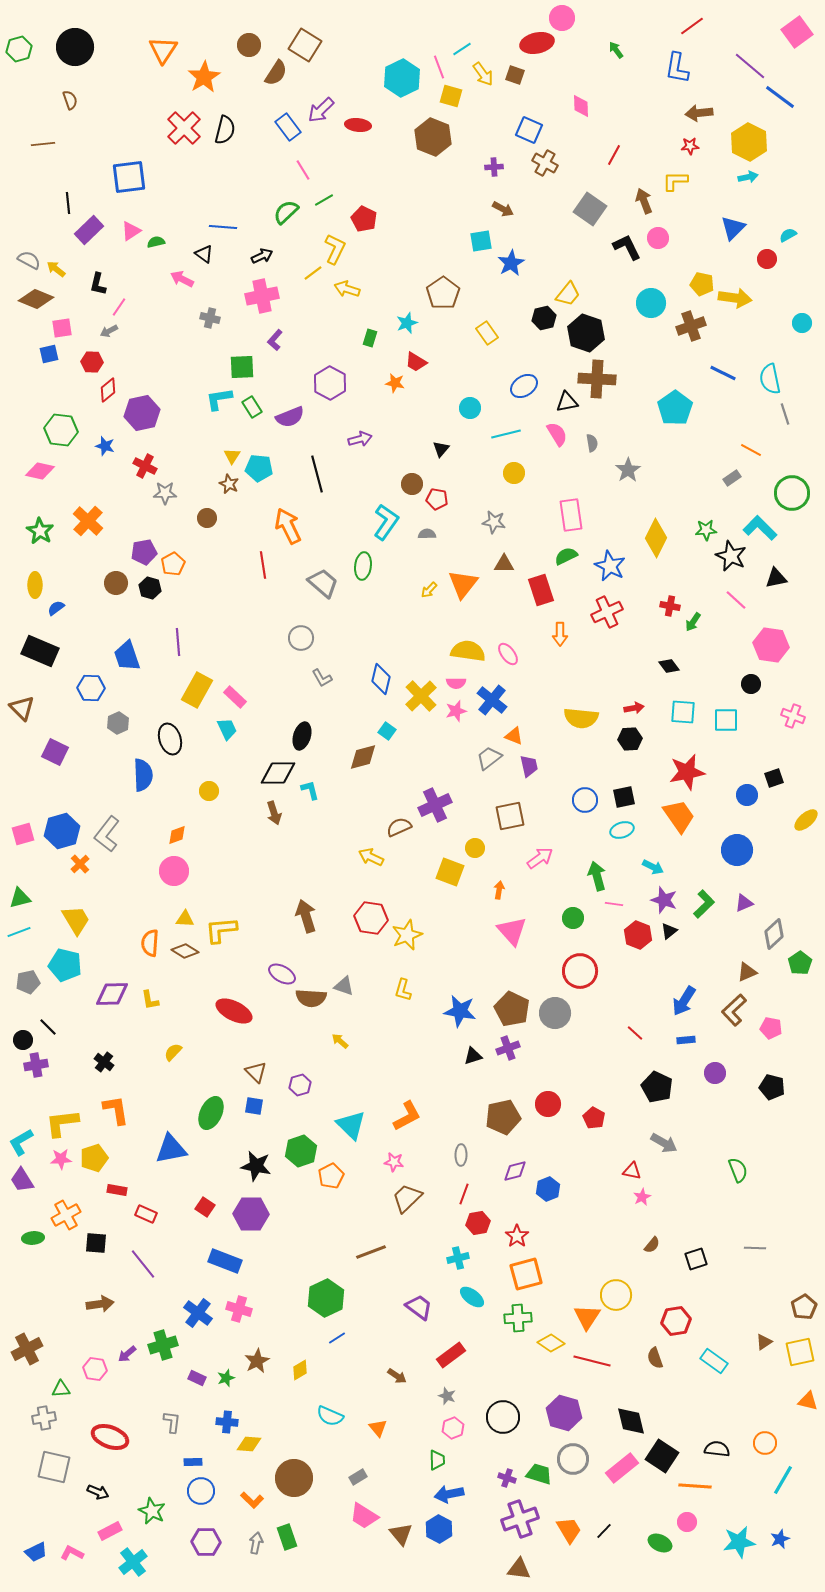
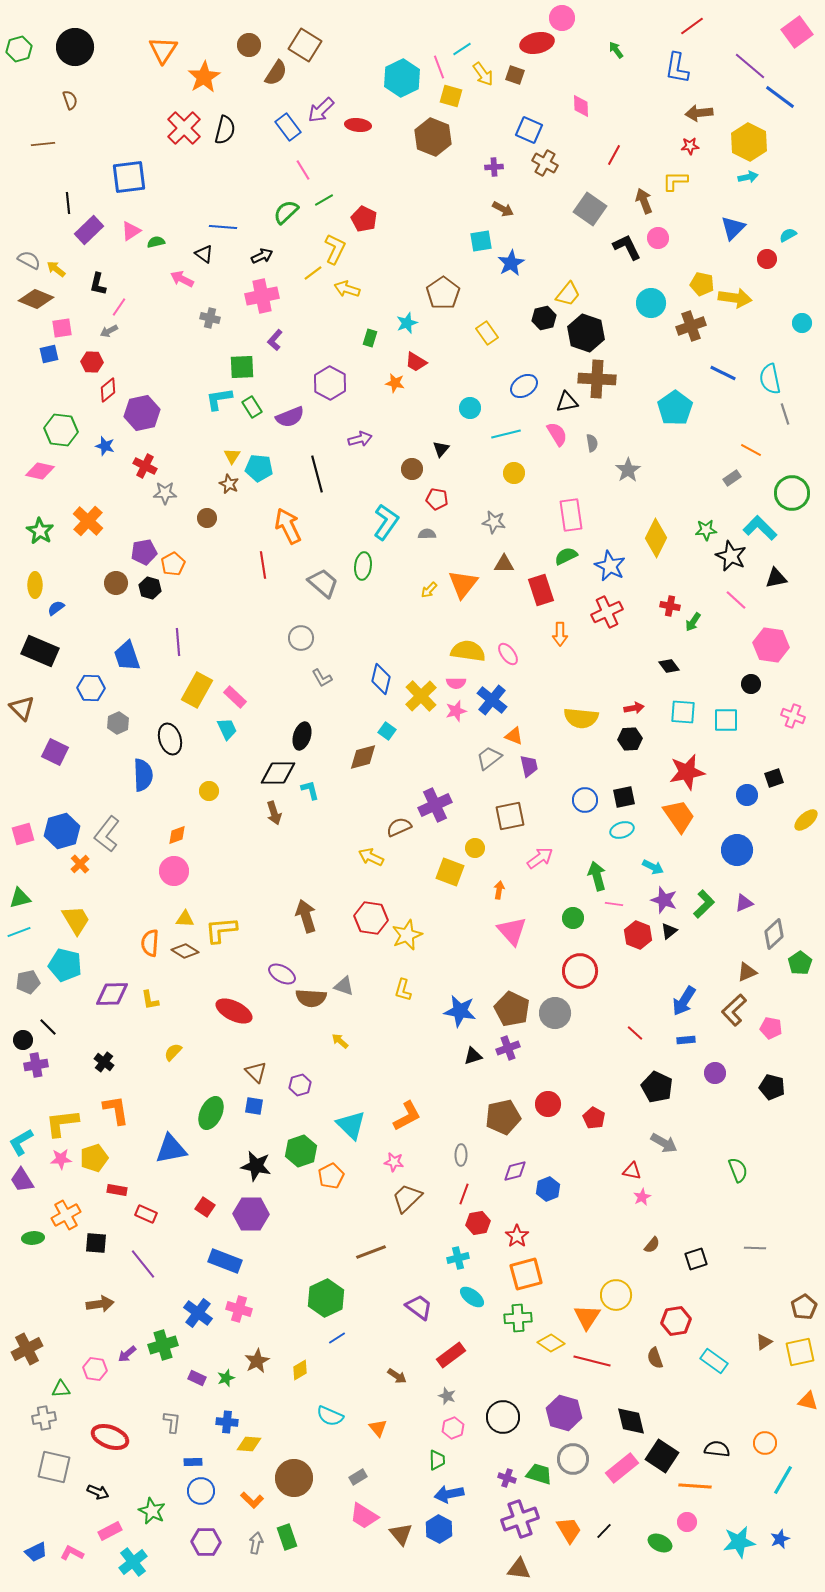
brown circle at (412, 484): moved 15 px up
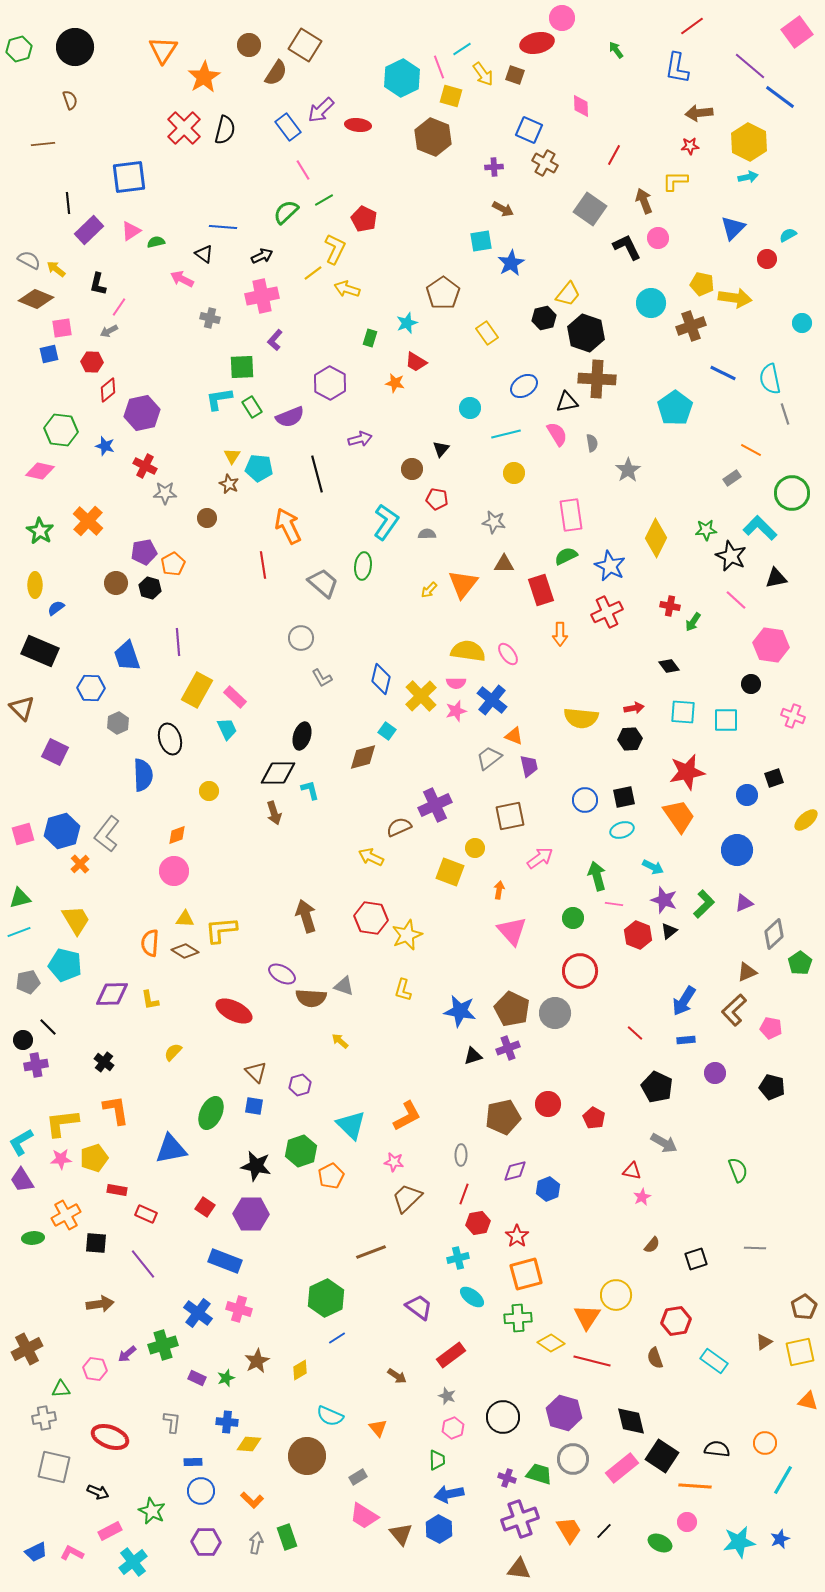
brown circle at (294, 1478): moved 13 px right, 22 px up
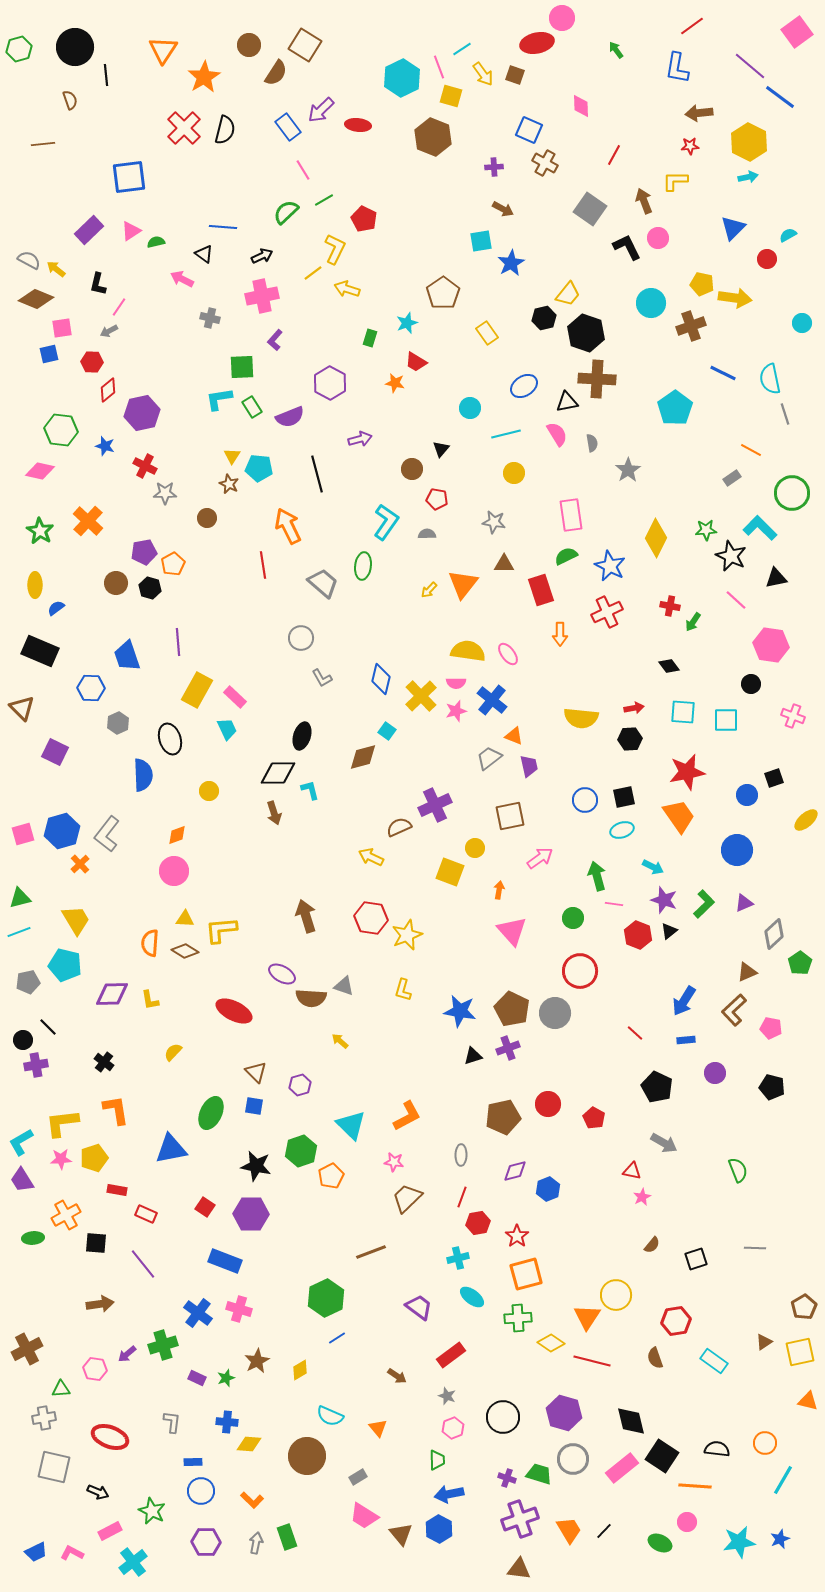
black line at (68, 203): moved 38 px right, 128 px up
red line at (464, 1194): moved 2 px left, 3 px down
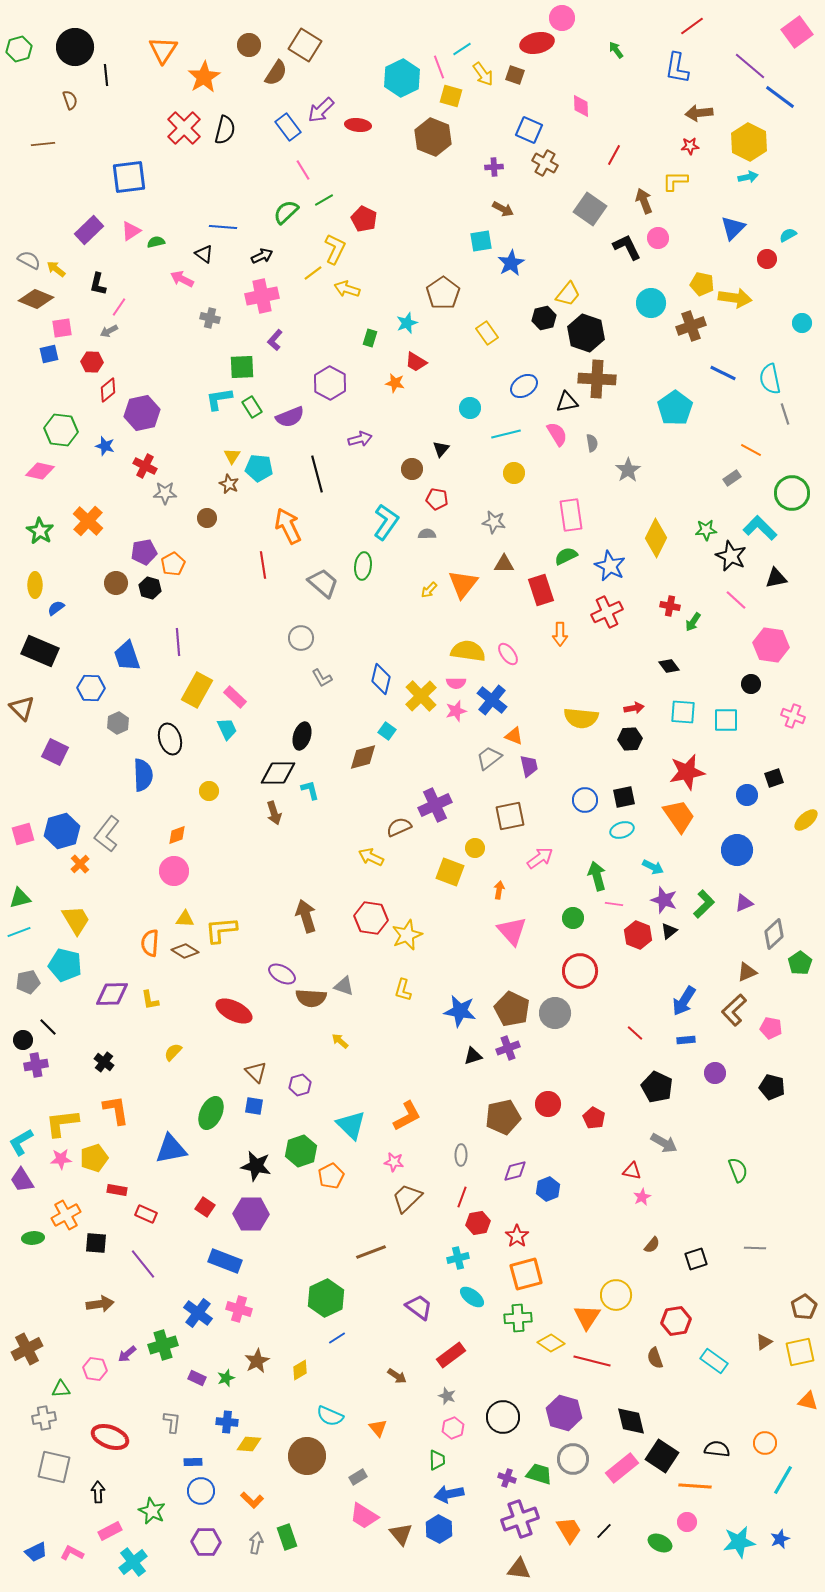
black arrow at (98, 1492): rotated 115 degrees counterclockwise
